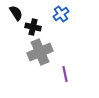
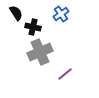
purple line: rotated 63 degrees clockwise
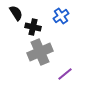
blue cross: moved 2 px down
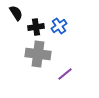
blue cross: moved 2 px left, 10 px down
black cross: moved 3 px right; rotated 21 degrees counterclockwise
gray cross: moved 2 px left, 2 px down; rotated 30 degrees clockwise
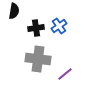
black semicircle: moved 2 px left, 2 px up; rotated 42 degrees clockwise
black cross: moved 1 px down
gray cross: moved 5 px down
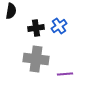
black semicircle: moved 3 px left
gray cross: moved 2 px left
purple line: rotated 35 degrees clockwise
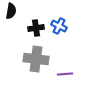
blue cross: rotated 28 degrees counterclockwise
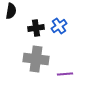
blue cross: rotated 28 degrees clockwise
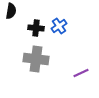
black cross: rotated 14 degrees clockwise
purple line: moved 16 px right, 1 px up; rotated 21 degrees counterclockwise
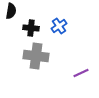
black cross: moved 5 px left
gray cross: moved 3 px up
